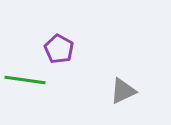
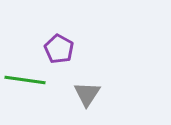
gray triangle: moved 36 px left, 3 px down; rotated 32 degrees counterclockwise
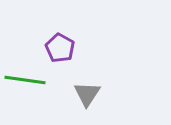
purple pentagon: moved 1 px right, 1 px up
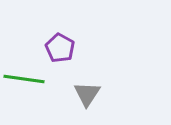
green line: moved 1 px left, 1 px up
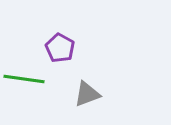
gray triangle: rotated 36 degrees clockwise
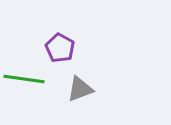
gray triangle: moved 7 px left, 5 px up
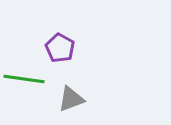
gray triangle: moved 9 px left, 10 px down
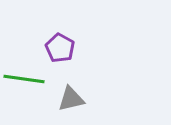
gray triangle: rotated 8 degrees clockwise
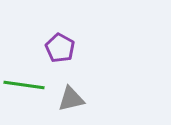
green line: moved 6 px down
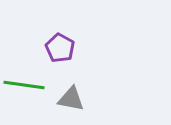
gray triangle: rotated 24 degrees clockwise
